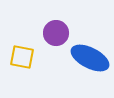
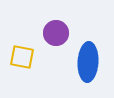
blue ellipse: moved 2 px left, 4 px down; rotated 66 degrees clockwise
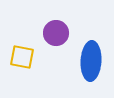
blue ellipse: moved 3 px right, 1 px up
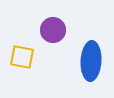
purple circle: moved 3 px left, 3 px up
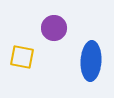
purple circle: moved 1 px right, 2 px up
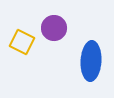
yellow square: moved 15 px up; rotated 15 degrees clockwise
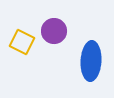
purple circle: moved 3 px down
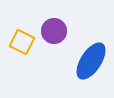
blue ellipse: rotated 30 degrees clockwise
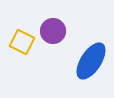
purple circle: moved 1 px left
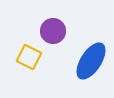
yellow square: moved 7 px right, 15 px down
